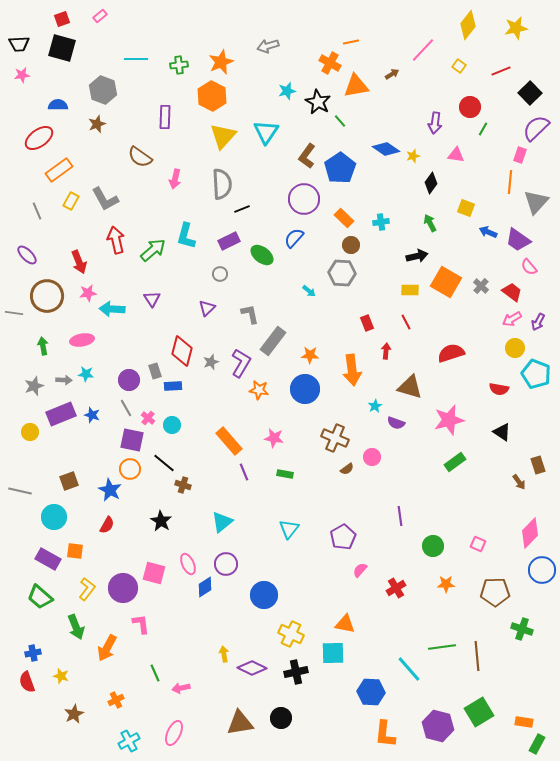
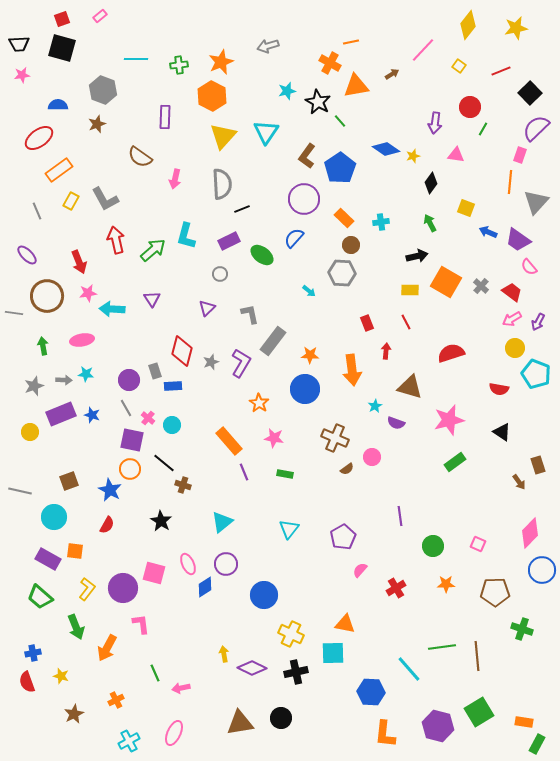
orange star at (259, 390): moved 13 px down; rotated 24 degrees clockwise
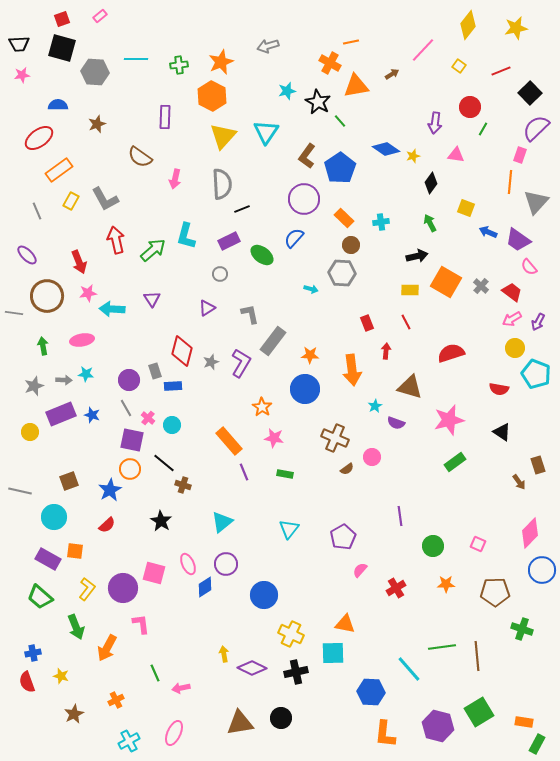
gray hexagon at (103, 90): moved 8 px left, 18 px up; rotated 16 degrees counterclockwise
cyan arrow at (309, 291): moved 2 px right, 2 px up; rotated 24 degrees counterclockwise
purple triangle at (207, 308): rotated 12 degrees clockwise
orange star at (259, 403): moved 3 px right, 4 px down
blue star at (110, 490): rotated 15 degrees clockwise
red semicircle at (107, 525): rotated 18 degrees clockwise
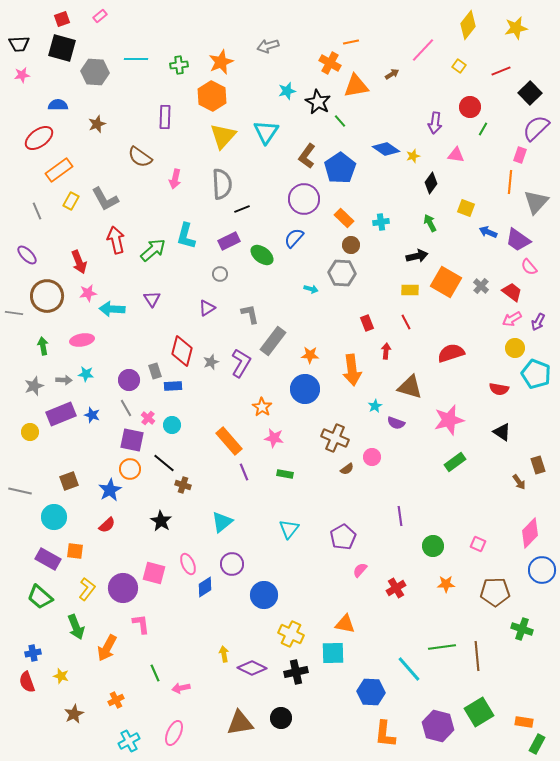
purple circle at (226, 564): moved 6 px right
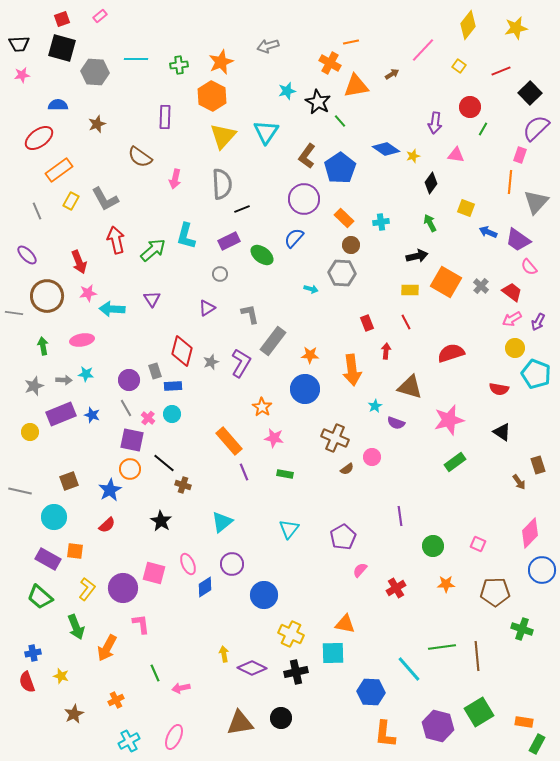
cyan circle at (172, 425): moved 11 px up
pink ellipse at (174, 733): moved 4 px down
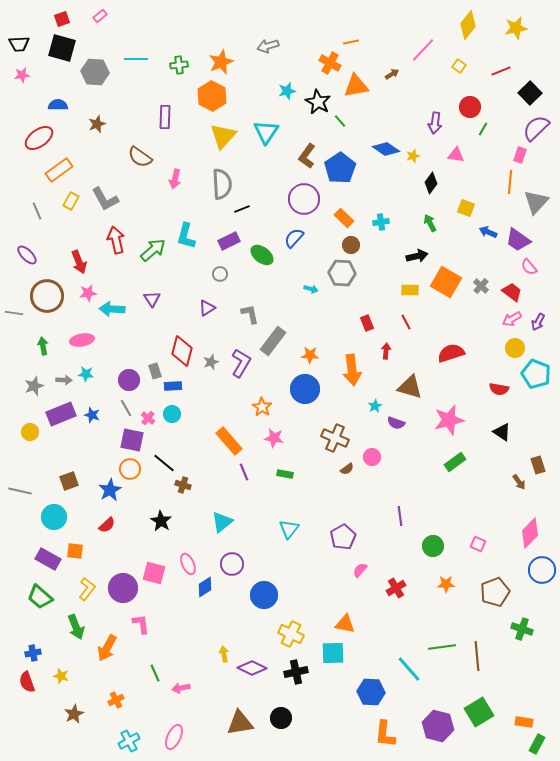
brown pentagon at (495, 592): rotated 20 degrees counterclockwise
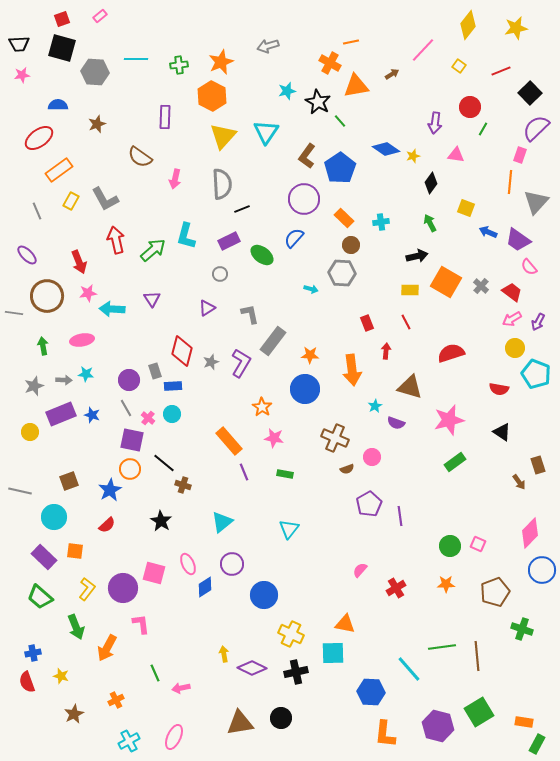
brown semicircle at (347, 469): rotated 16 degrees clockwise
purple pentagon at (343, 537): moved 26 px right, 33 px up
green circle at (433, 546): moved 17 px right
purple rectangle at (48, 559): moved 4 px left, 2 px up; rotated 15 degrees clockwise
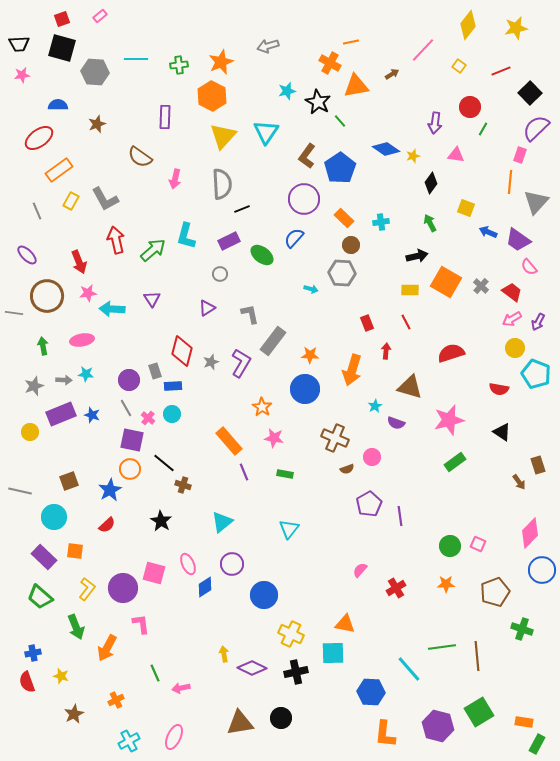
orange arrow at (352, 370): rotated 24 degrees clockwise
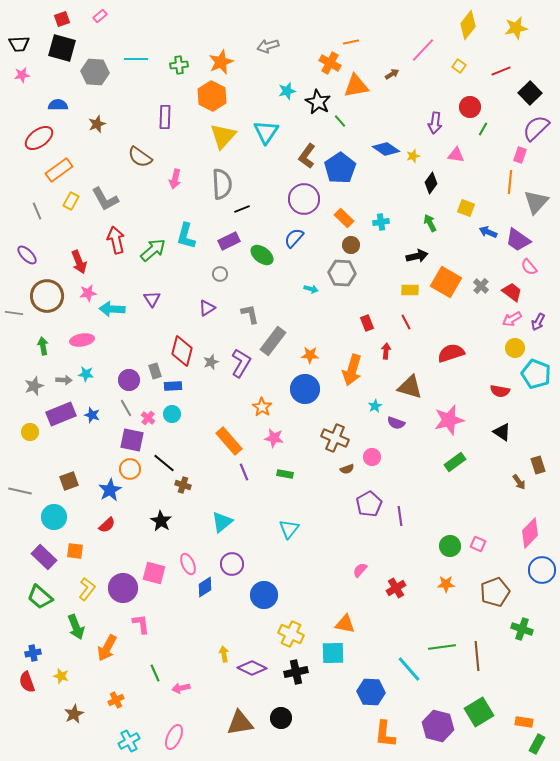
red semicircle at (499, 389): moved 1 px right, 2 px down
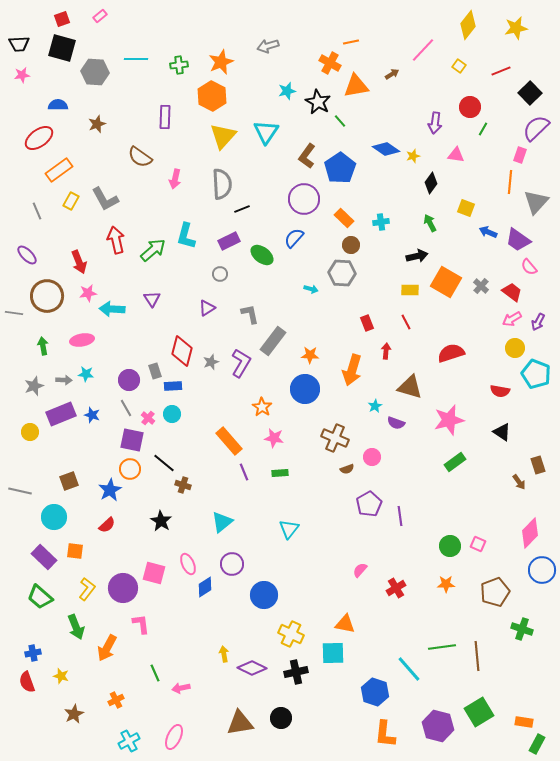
green rectangle at (285, 474): moved 5 px left, 1 px up; rotated 14 degrees counterclockwise
blue hexagon at (371, 692): moved 4 px right; rotated 16 degrees clockwise
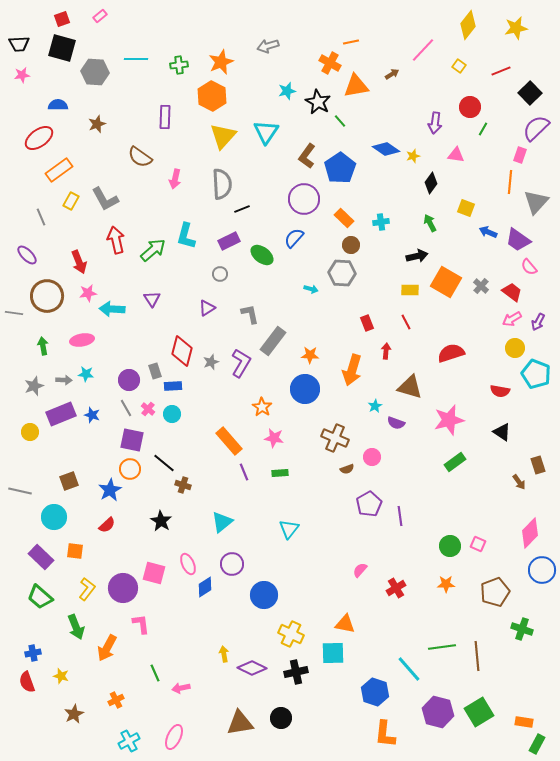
gray line at (37, 211): moved 4 px right, 6 px down
pink cross at (148, 418): moved 9 px up
purple rectangle at (44, 557): moved 3 px left
purple hexagon at (438, 726): moved 14 px up
